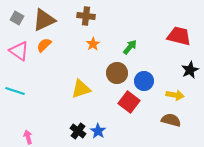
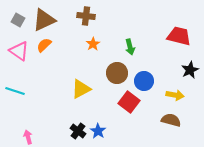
gray square: moved 1 px right, 2 px down
green arrow: rotated 126 degrees clockwise
yellow triangle: rotated 10 degrees counterclockwise
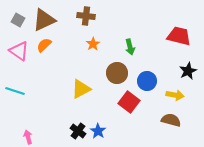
black star: moved 2 px left, 1 px down
blue circle: moved 3 px right
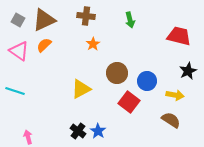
green arrow: moved 27 px up
brown semicircle: rotated 18 degrees clockwise
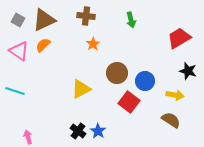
green arrow: moved 1 px right
red trapezoid: moved 2 px down; rotated 45 degrees counterclockwise
orange semicircle: moved 1 px left
black star: rotated 30 degrees counterclockwise
blue circle: moved 2 px left
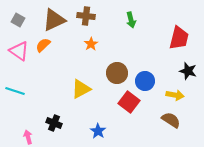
brown triangle: moved 10 px right
red trapezoid: rotated 135 degrees clockwise
orange star: moved 2 px left
black cross: moved 24 px left, 8 px up; rotated 14 degrees counterclockwise
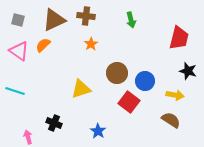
gray square: rotated 16 degrees counterclockwise
yellow triangle: rotated 10 degrees clockwise
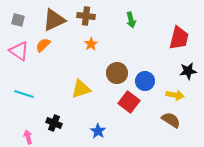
black star: rotated 24 degrees counterclockwise
cyan line: moved 9 px right, 3 px down
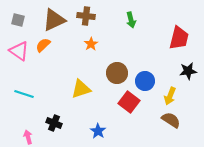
yellow arrow: moved 5 px left, 1 px down; rotated 102 degrees clockwise
